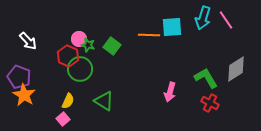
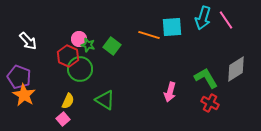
orange line: rotated 15 degrees clockwise
green triangle: moved 1 px right, 1 px up
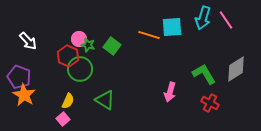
green L-shape: moved 2 px left, 4 px up
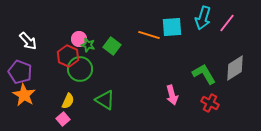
pink line: moved 1 px right, 3 px down; rotated 72 degrees clockwise
gray diamond: moved 1 px left, 1 px up
purple pentagon: moved 1 px right, 5 px up
pink arrow: moved 2 px right, 3 px down; rotated 30 degrees counterclockwise
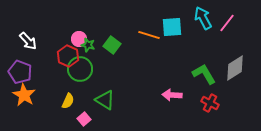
cyan arrow: rotated 135 degrees clockwise
green square: moved 1 px up
pink arrow: rotated 108 degrees clockwise
pink square: moved 21 px right
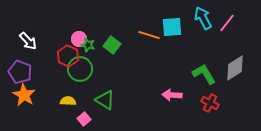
yellow semicircle: rotated 112 degrees counterclockwise
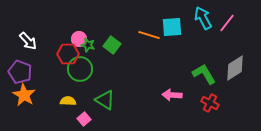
red hexagon: moved 2 px up; rotated 25 degrees counterclockwise
